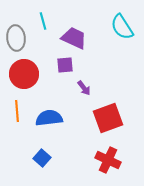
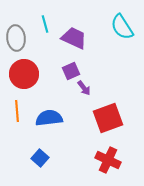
cyan line: moved 2 px right, 3 px down
purple square: moved 6 px right, 6 px down; rotated 18 degrees counterclockwise
blue square: moved 2 px left
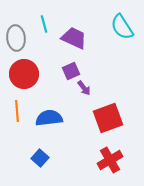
cyan line: moved 1 px left
red cross: moved 2 px right; rotated 35 degrees clockwise
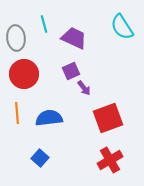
orange line: moved 2 px down
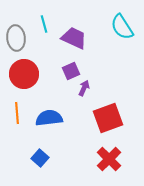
purple arrow: rotated 119 degrees counterclockwise
red cross: moved 1 px left, 1 px up; rotated 15 degrees counterclockwise
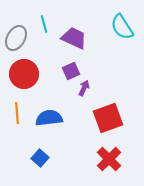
gray ellipse: rotated 35 degrees clockwise
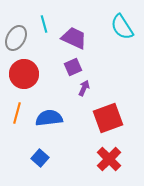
purple square: moved 2 px right, 4 px up
orange line: rotated 20 degrees clockwise
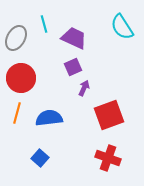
red circle: moved 3 px left, 4 px down
red square: moved 1 px right, 3 px up
red cross: moved 1 px left, 1 px up; rotated 25 degrees counterclockwise
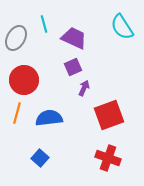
red circle: moved 3 px right, 2 px down
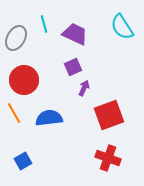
purple trapezoid: moved 1 px right, 4 px up
orange line: moved 3 px left; rotated 45 degrees counterclockwise
blue square: moved 17 px left, 3 px down; rotated 18 degrees clockwise
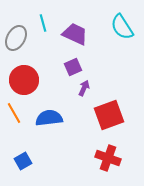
cyan line: moved 1 px left, 1 px up
